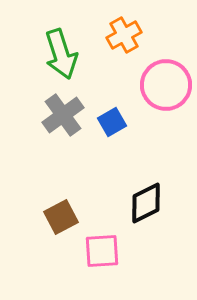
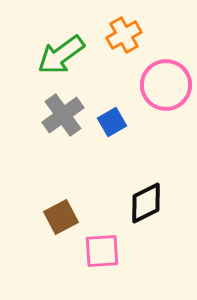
green arrow: moved 1 px down; rotated 72 degrees clockwise
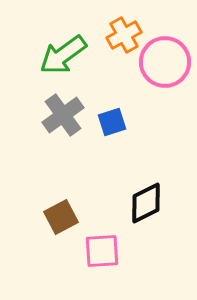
green arrow: moved 2 px right
pink circle: moved 1 px left, 23 px up
blue square: rotated 12 degrees clockwise
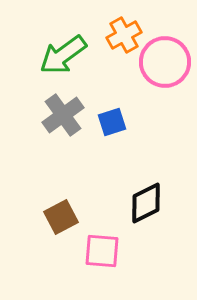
pink square: rotated 9 degrees clockwise
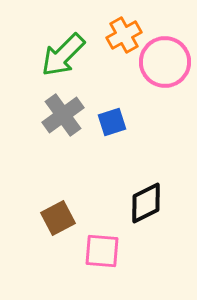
green arrow: rotated 9 degrees counterclockwise
brown square: moved 3 px left, 1 px down
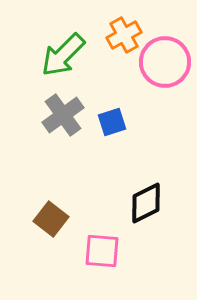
brown square: moved 7 px left, 1 px down; rotated 24 degrees counterclockwise
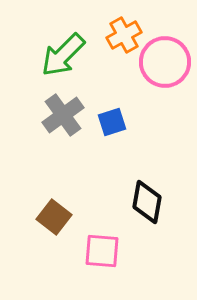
black diamond: moved 1 px right, 1 px up; rotated 54 degrees counterclockwise
brown square: moved 3 px right, 2 px up
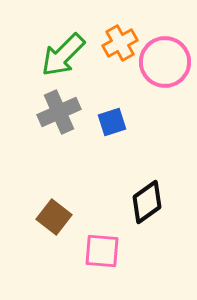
orange cross: moved 4 px left, 8 px down
gray cross: moved 4 px left, 3 px up; rotated 12 degrees clockwise
black diamond: rotated 45 degrees clockwise
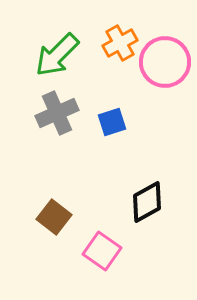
green arrow: moved 6 px left
gray cross: moved 2 px left, 1 px down
black diamond: rotated 6 degrees clockwise
pink square: rotated 30 degrees clockwise
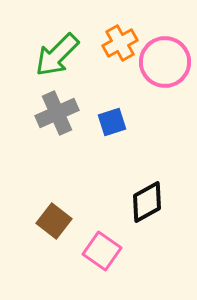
brown square: moved 4 px down
